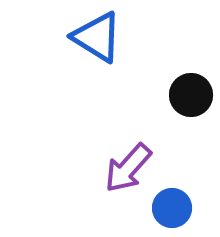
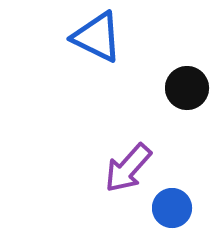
blue triangle: rotated 6 degrees counterclockwise
black circle: moved 4 px left, 7 px up
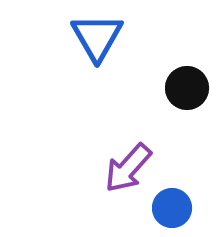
blue triangle: rotated 34 degrees clockwise
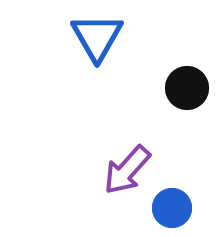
purple arrow: moved 1 px left, 2 px down
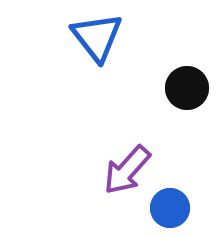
blue triangle: rotated 8 degrees counterclockwise
blue circle: moved 2 px left
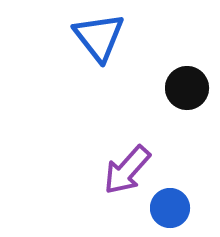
blue triangle: moved 2 px right
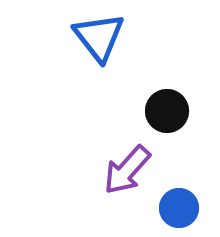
black circle: moved 20 px left, 23 px down
blue circle: moved 9 px right
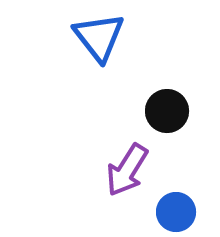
purple arrow: rotated 10 degrees counterclockwise
blue circle: moved 3 px left, 4 px down
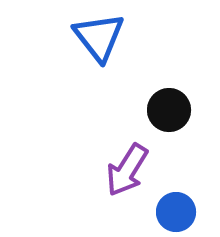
black circle: moved 2 px right, 1 px up
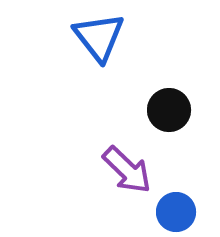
purple arrow: rotated 78 degrees counterclockwise
